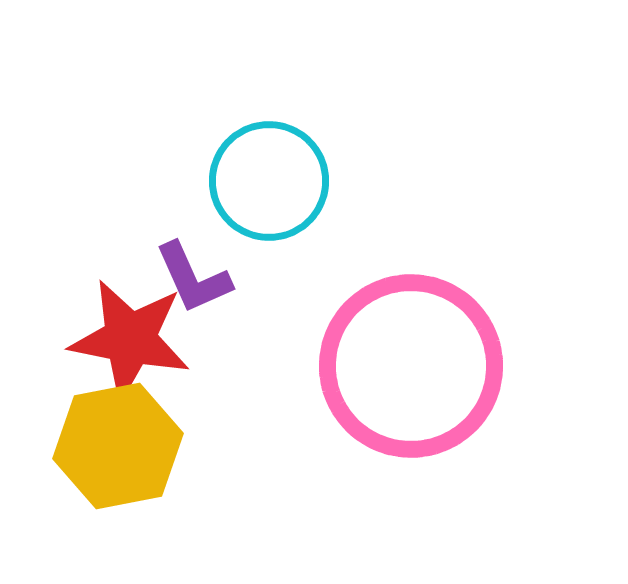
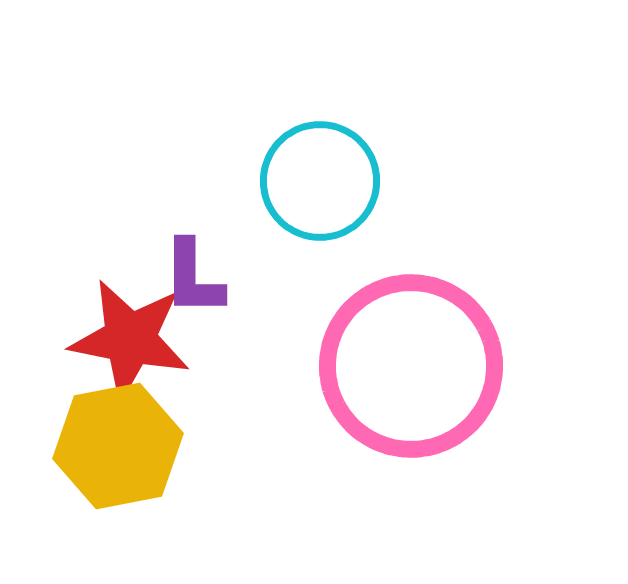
cyan circle: moved 51 px right
purple L-shape: rotated 24 degrees clockwise
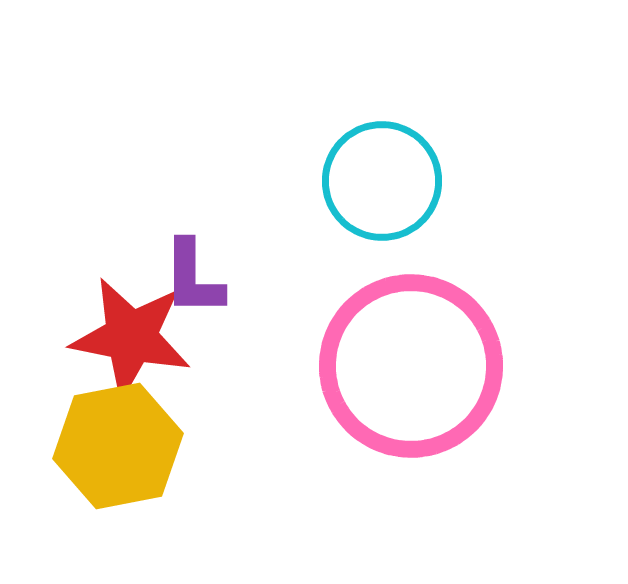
cyan circle: moved 62 px right
red star: moved 1 px right, 2 px up
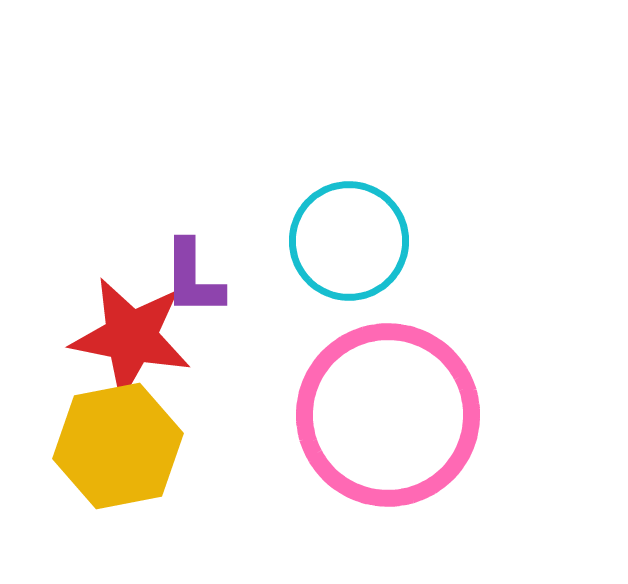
cyan circle: moved 33 px left, 60 px down
pink circle: moved 23 px left, 49 px down
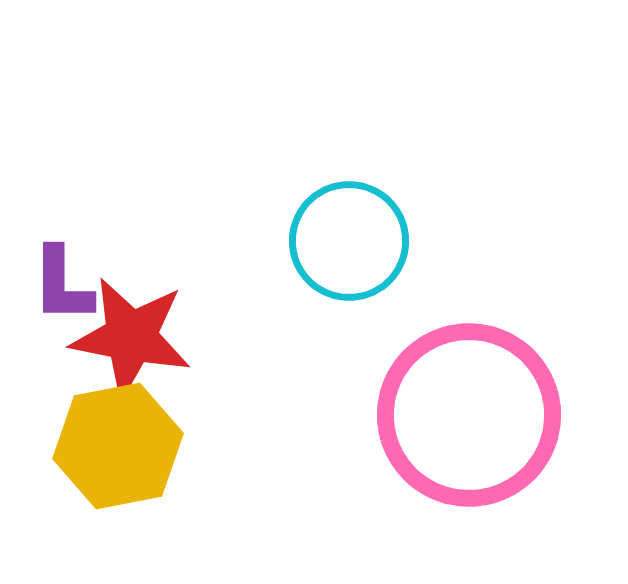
purple L-shape: moved 131 px left, 7 px down
pink circle: moved 81 px right
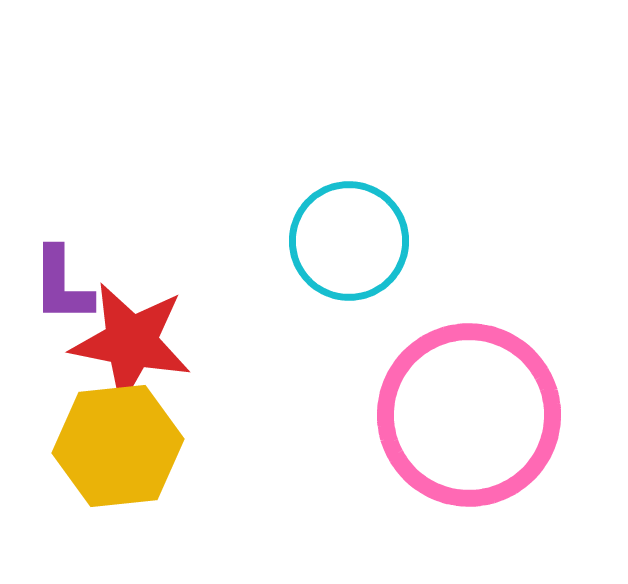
red star: moved 5 px down
yellow hexagon: rotated 5 degrees clockwise
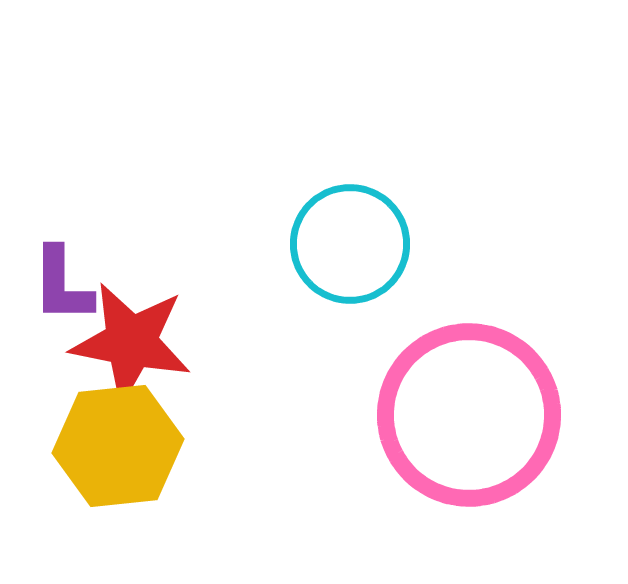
cyan circle: moved 1 px right, 3 px down
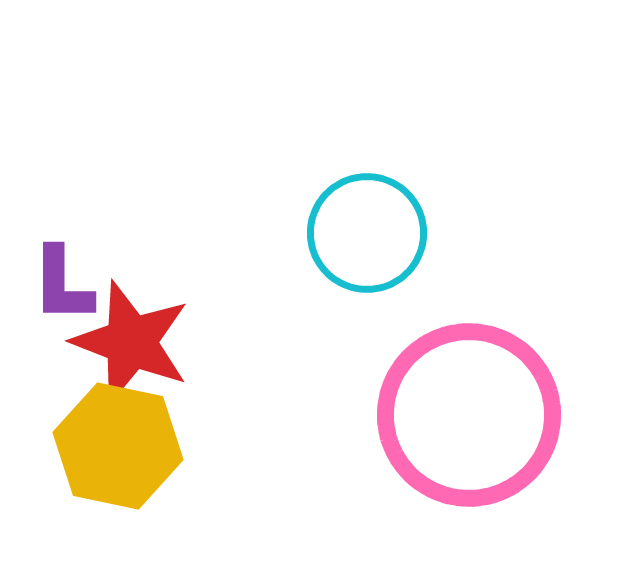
cyan circle: moved 17 px right, 11 px up
red star: rotated 10 degrees clockwise
yellow hexagon: rotated 18 degrees clockwise
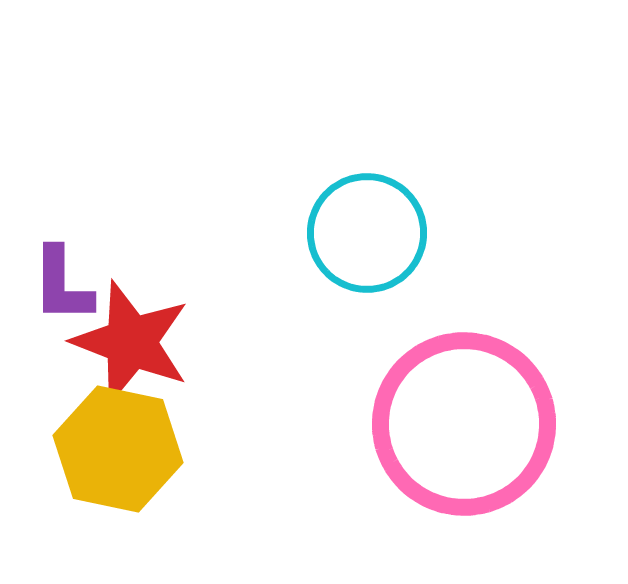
pink circle: moved 5 px left, 9 px down
yellow hexagon: moved 3 px down
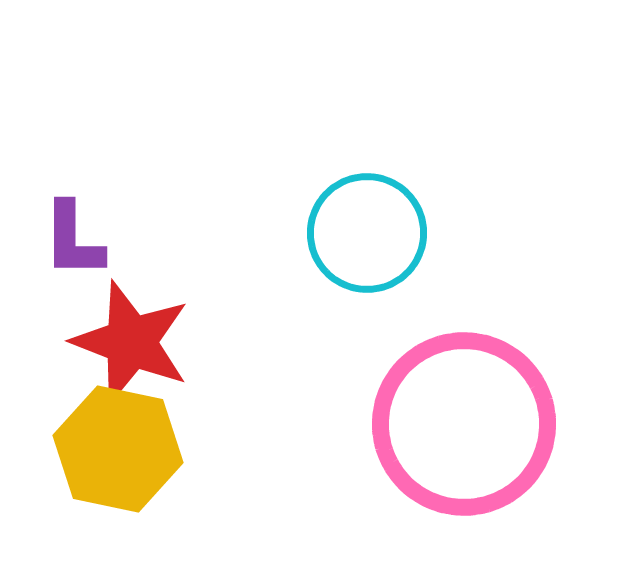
purple L-shape: moved 11 px right, 45 px up
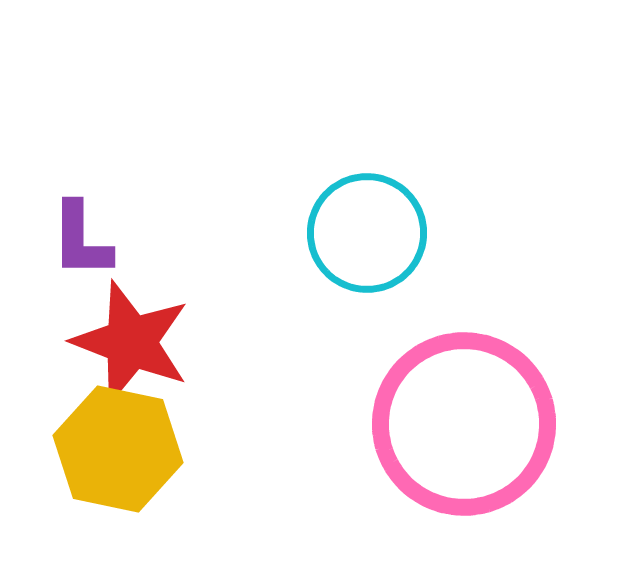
purple L-shape: moved 8 px right
